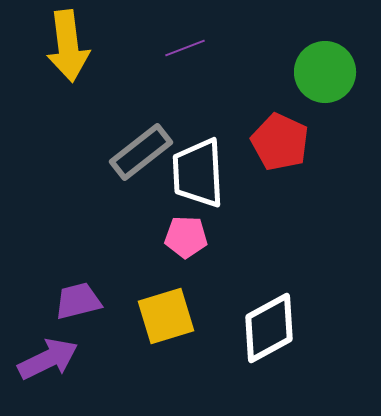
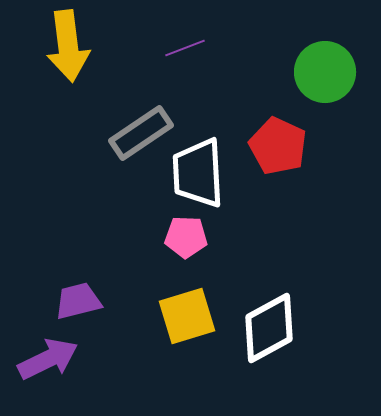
red pentagon: moved 2 px left, 4 px down
gray rectangle: moved 19 px up; rotated 4 degrees clockwise
yellow square: moved 21 px right
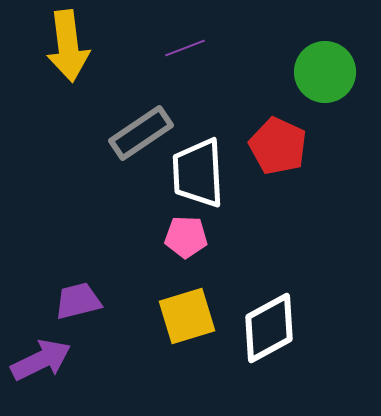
purple arrow: moved 7 px left, 1 px down
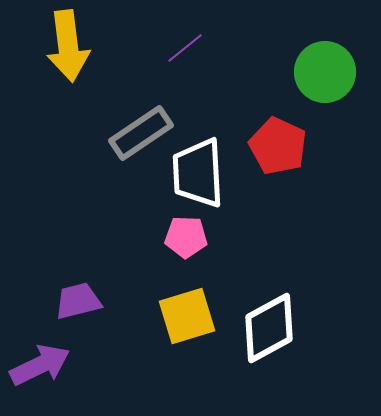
purple line: rotated 18 degrees counterclockwise
purple arrow: moved 1 px left, 5 px down
